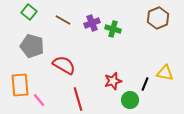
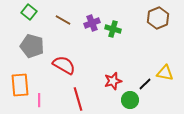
black line: rotated 24 degrees clockwise
pink line: rotated 40 degrees clockwise
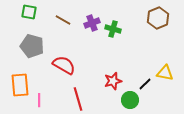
green square: rotated 28 degrees counterclockwise
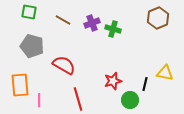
black line: rotated 32 degrees counterclockwise
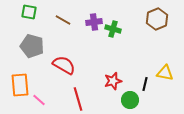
brown hexagon: moved 1 px left, 1 px down
purple cross: moved 2 px right, 1 px up; rotated 14 degrees clockwise
pink line: rotated 48 degrees counterclockwise
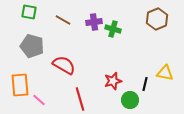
red line: moved 2 px right
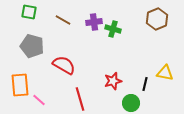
green circle: moved 1 px right, 3 px down
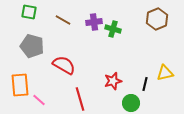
yellow triangle: rotated 24 degrees counterclockwise
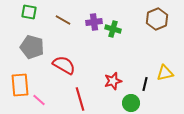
gray pentagon: moved 1 px down
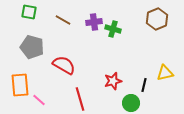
black line: moved 1 px left, 1 px down
